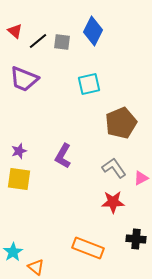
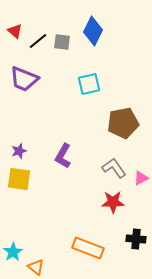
brown pentagon: moved 2 px right; rotated 12 degrees clockwise
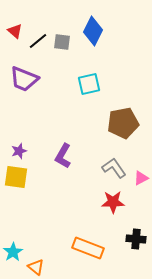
yellow square: moved 3 px left, 2 px up
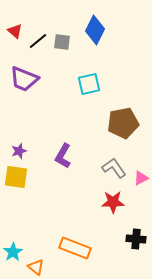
blue diamond: moved 2 px right, 1 px up
orange rectangle: moved 13 px left
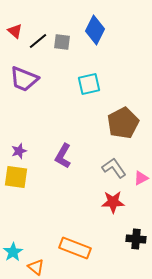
brown pentagon: rotated 16 degrees counterclockwise
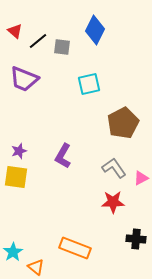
gray square: moved 5 px down
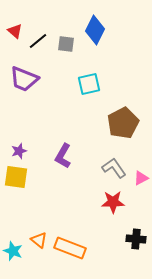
gray square: moved 4 px right, 3 px up
orange rectangle: moved 5 px left
cyan star: moved 1 px up; rotated 18 degrees counterclockwise
orange triangle: moved 3 px right, 27 px up
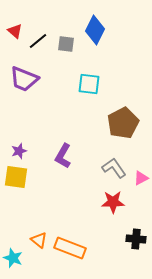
cyan square: rotated 20 degrees clockwise
cyan star: moved 7 px down
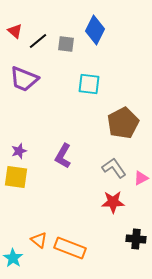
cyan star: rotated 12 degrees clockwise
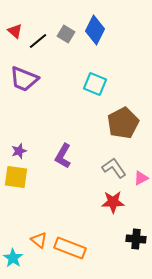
gray square: moved 10 px up; rotated 24 degrees clockwise
cyan square: moved 6 px right; rotated 15 degrees clockwise
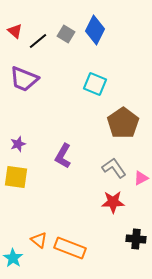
brown pentagon: rotated 8 degrees counterclockwise
purple star: moved 1 px left, 7 px up
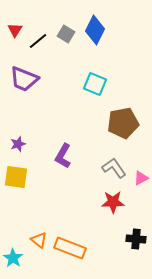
red triangle: moved 1 px up; rotated 21 degrees clockwise
brown pentagon: rotated 24 degrees clockwise
